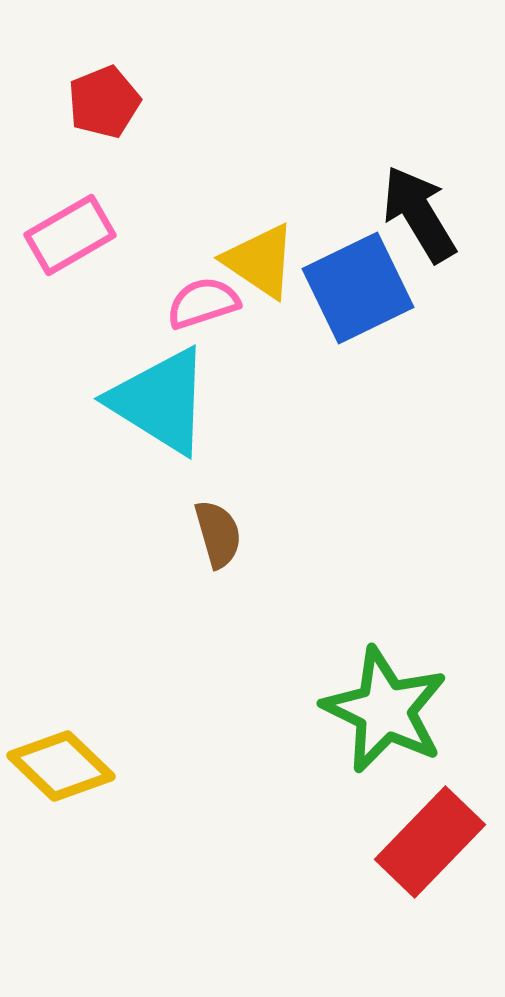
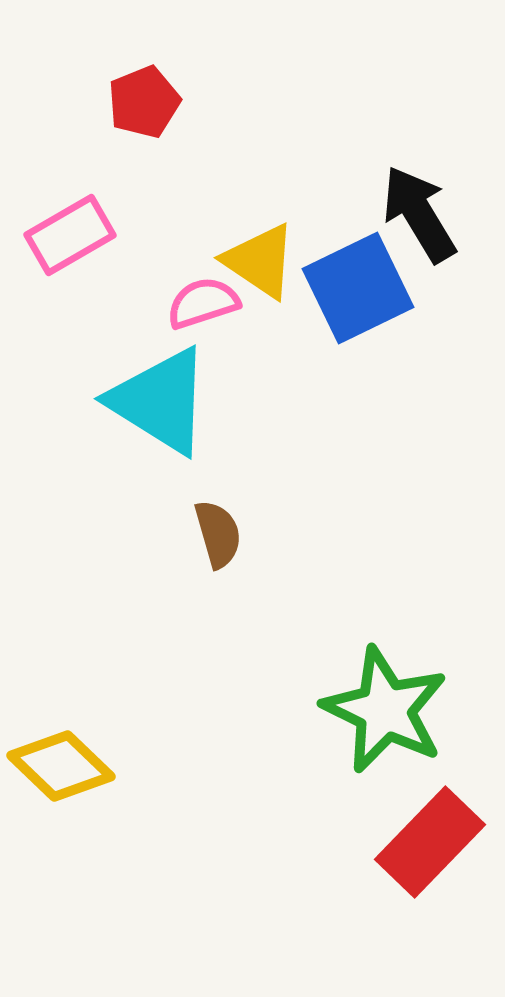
red pentagon: moved 40 px right
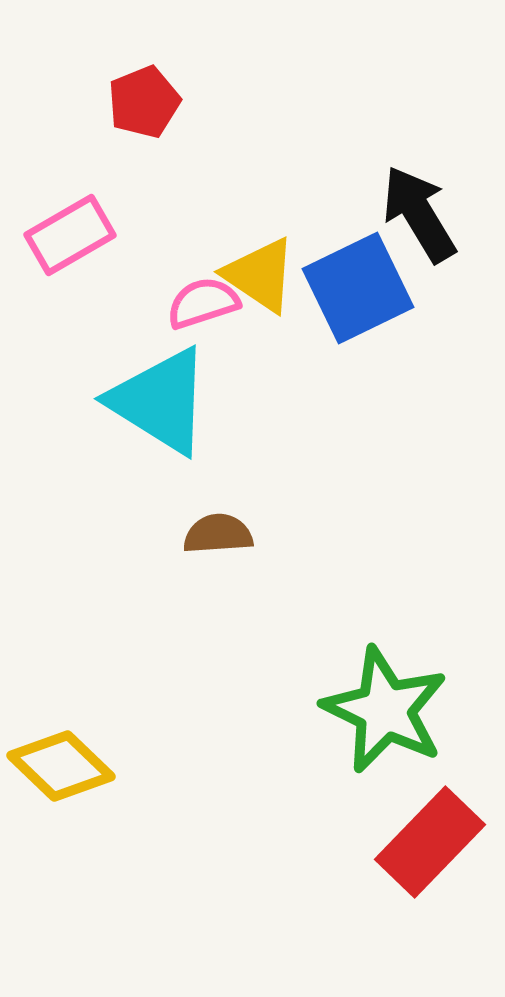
yellow triangle: moved 14 px down
brown semicircle: rotated 78 degrees counterclockwise
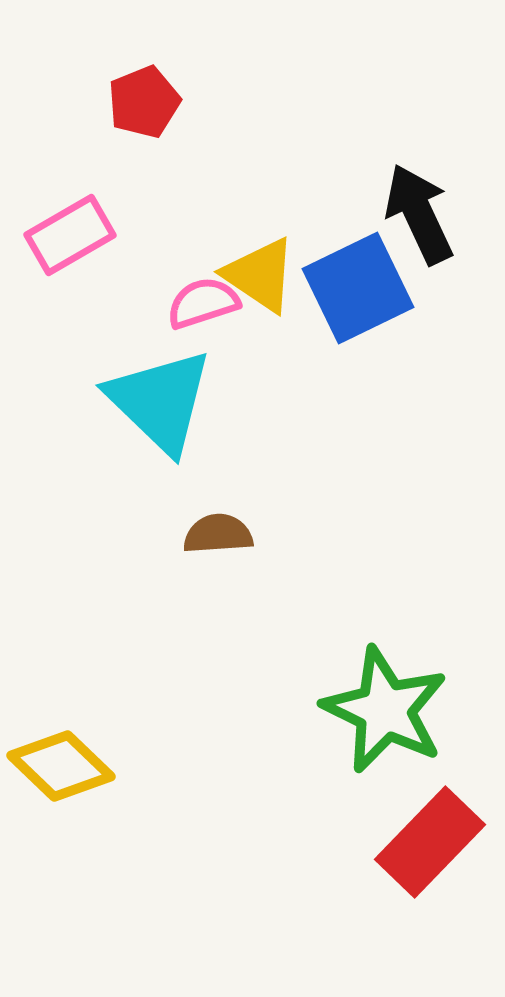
black arrow: rotated 6 degrees clockwise
cyan triangle: rotated 12 degrees clockwise
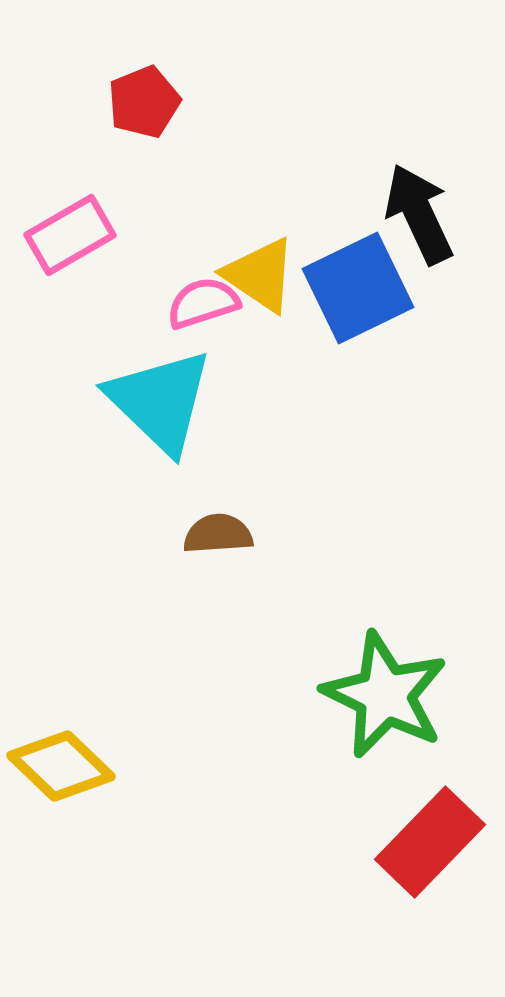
green star: moved 15 px up
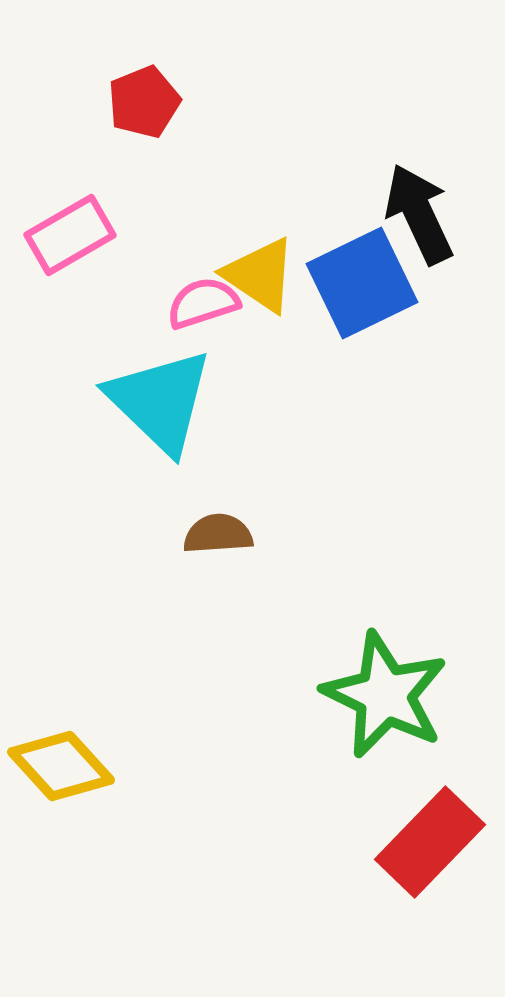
blue square: moved 4 px right, 5 px up
yellow diamond: rotated 4 degrees clockwise
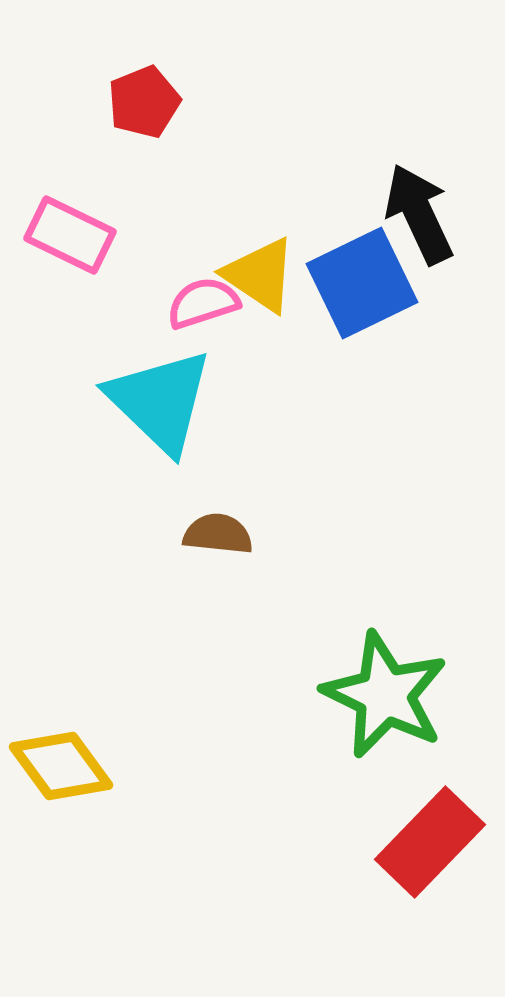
pink rectangle: rotated 56 degrees clockwise
brown semicircle: rotated 10 degrees clockwise
yellow diamond: rotated 6 degrees clockwise
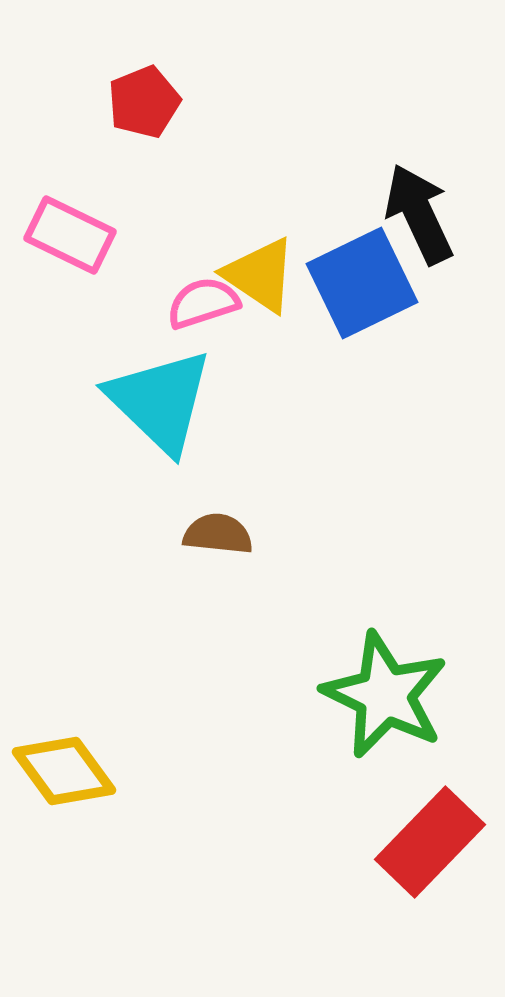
yellow diamond: moved 3 px right, 5 px down
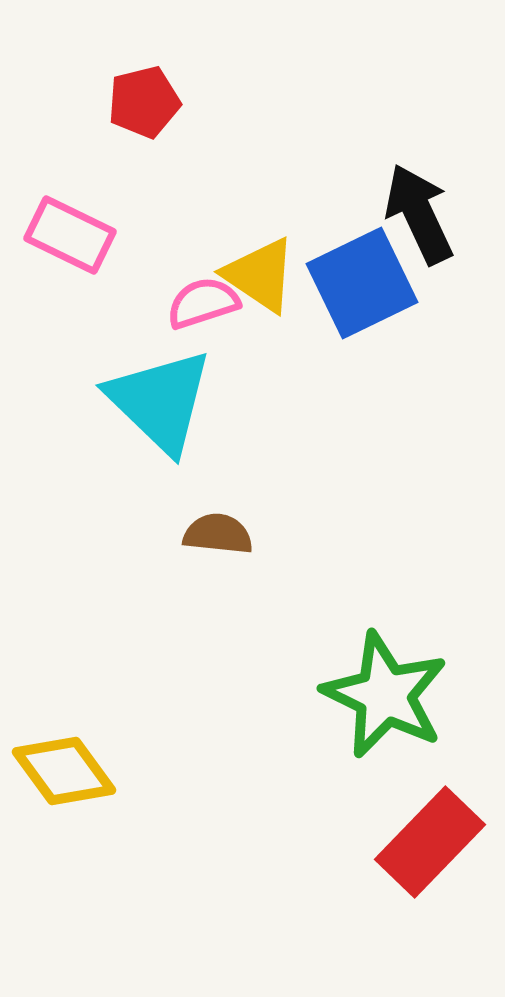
red pentagon: rotated 8 degrees clockwise
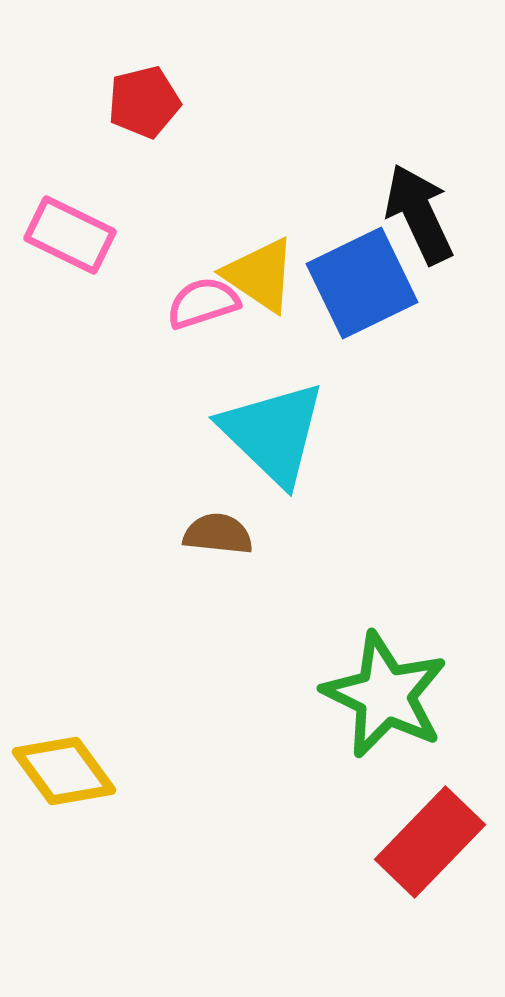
cyan triangle: moved 113 px right, 32 px down
